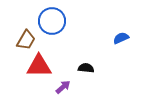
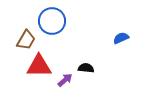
purple arrow: moved 2 px right, 7 px up
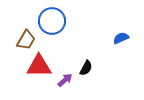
black semicircle: rotated 112 degrees clockwise
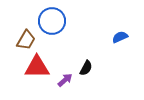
blue semicircle: moved 1 px left, 1 px up
red triangle: moved 2 px left, 1 px down
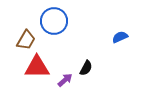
blue circle: moved 2 px right
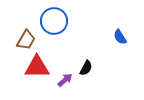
blue semicircle: rotated 98 degrees counterclockwise
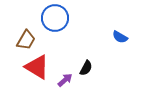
blue circle: moved 1 px right, 3 px up
blue semicircle: rotated 28 degrees counterclockwise
red triangle: rotated 32 degrees clockwise
